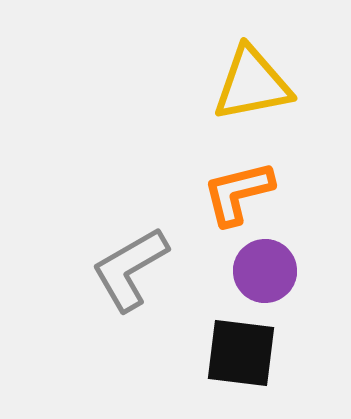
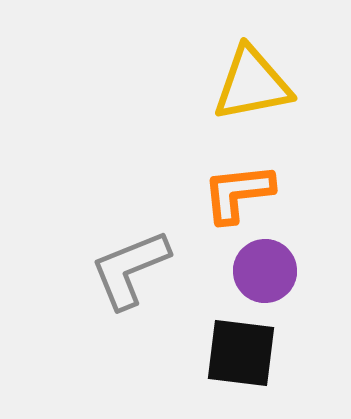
orange L-shape: rotated 8 degrees clockwise
gray L-shape: rotated 8 degrees clockwise
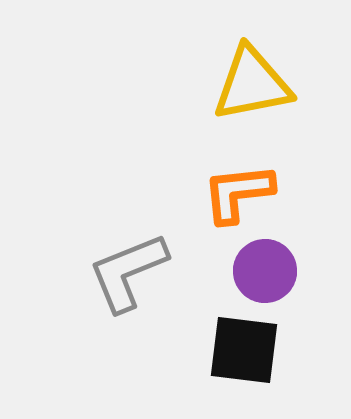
gray L-shape: moved 2 px left, 3 px down
black square: moved 3 px right, 3 px up
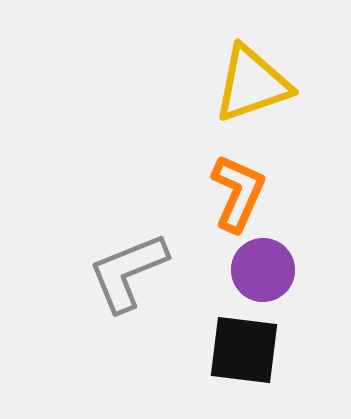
yellow triangle: rotated 8 degrees counterclockwise
orange L-shape: rotated 120 degrees clockwise
purple circle: moved 2 px left, 1 px up
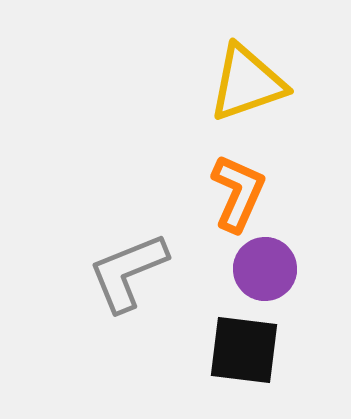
yellow triangle: moved 5 px left, 1 px up
purple circle: moved 2 px right, 1 px up
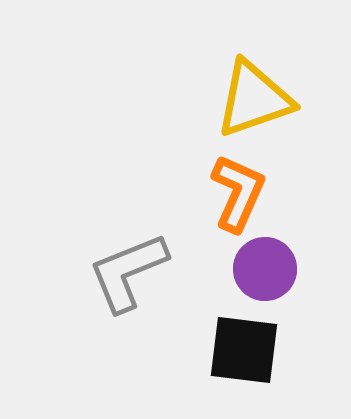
yellow triangle: moved 7 px right, 16 px down
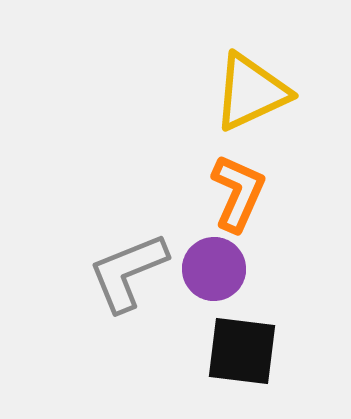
yellow triangle: moved 3 px left, 7 px up; rotated 6 degrees counterclockwise
purple circle: moved 51 px left
black square: moved 2 px left, 1 px down
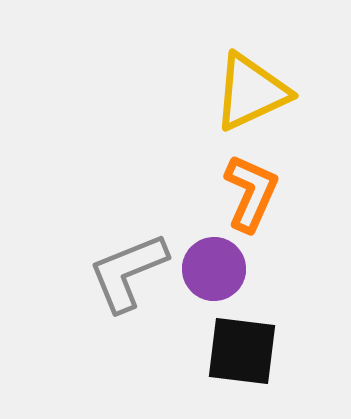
orange L-shape: moved 13 px right
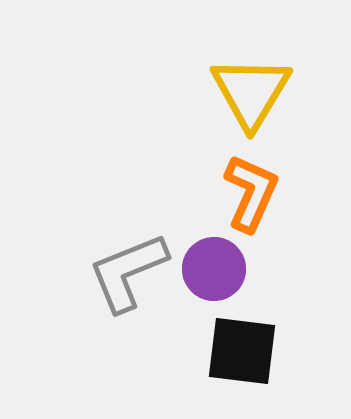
yellow triangle: rotated 34 degrees counterclockwise
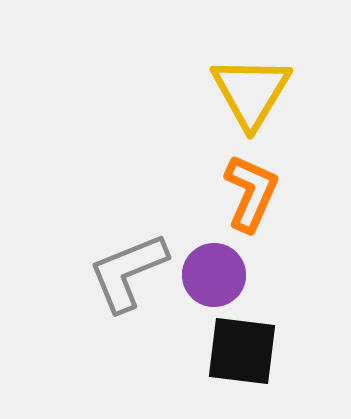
purple circle: moved 6 px down
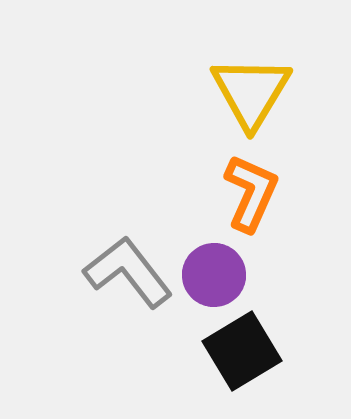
gray L-shape: rotated 74 degrees clockwise
black square: rotated 38 degrees counterclockwise
